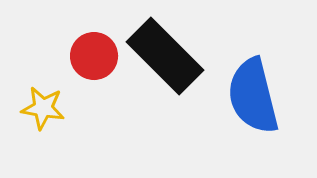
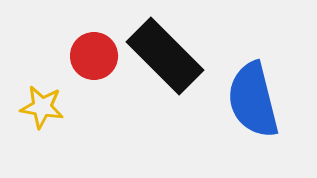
blue semicircle: moved 4 px down
yellow star: moved 1 px left, 1 px up
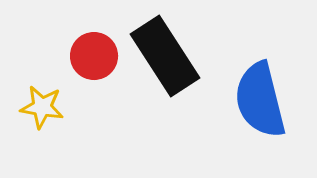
black rectangle: rotated 12 degrees clockwise
blue semicircle: moved 7 px right
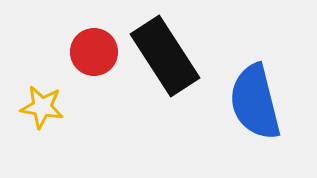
red circle: moved 4 px up
blue semicircle: moved 5 px left, 2 px down
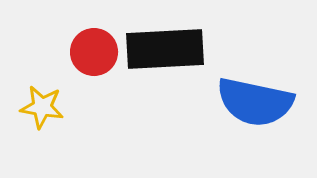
black rectangle: moved 7 px up; rotated 60 degrees counterclockwise
blue semicircle: rotated 64 degrees counterclockwise
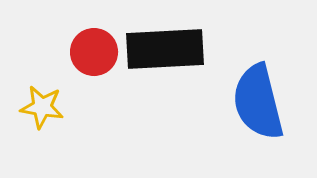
blue semicircle: moved 3 px right; rotated 64 degrees clockwise
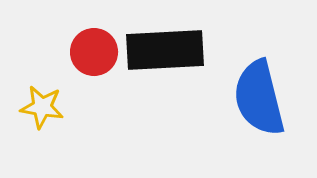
black rectangle: moved 1 px down
blue semicircle: moved 1 px right, 4 px up
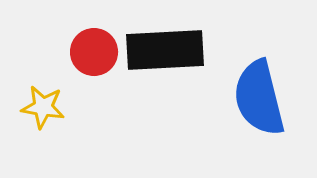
yellow star: moved 1 px right
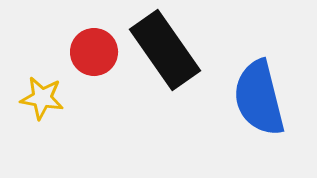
black rectangle: rotated 58 degrees clockwise
yellow star: moved 1 px left, 9 px up
